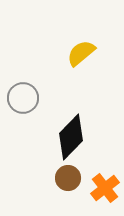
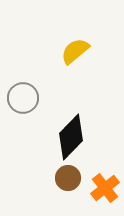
yellow semicircle: moved 6 px left, 2 px up
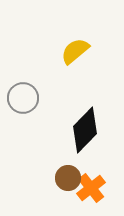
black diamond: moved 14 px right, 7 px up
orange cross: moved 14 px left
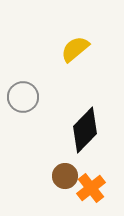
yellow semicircle: moved 2 px up
gray circle: moved 1 px up
brown circle: moved 3 px left, 2 px up
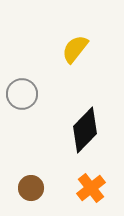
yellow semicircle: rotated 12 degrees counterclockwise
gray circle: moved 1 px left, 3 px up
brown circle: moved 34 px left, 12 px down
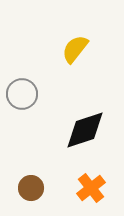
black diamond: rotated 27 degrees clockwise
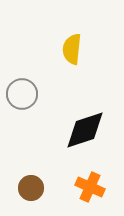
yellow semicircle: moved 3 px left; rotated 32 degrees counterclockwise
orange cross: moved 1 px left, 1 px up; rotated 28 degrees counterclockwise
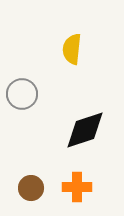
orange cross: moved 13 px left; rotated 24 degrees counterclockwise
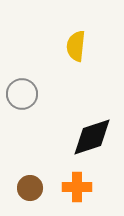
yellow semicircle: moved 4 px right, 3 px up
black diamond: moved 7 px right, 7 px down
brown circle: moved 1 px left
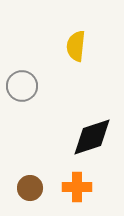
gray circle: moved 8 px up
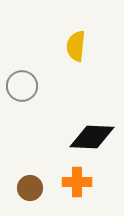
black diamond: rotated 21 degrees clockwise
orange cross: moved 5 px up
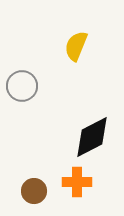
yellow semicircle: rotated 16 degrees clockwise
black diamond: rotated 30 degrees counterclockwise
brown circle: moved 4 px right, 3 px down
